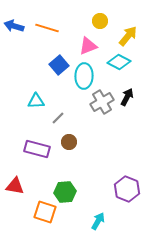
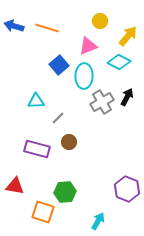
orange square: moved 2 px left
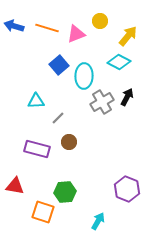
pink triangle: moved 12 px left, 12 px up
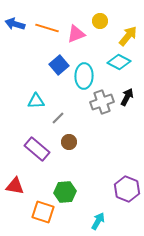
blue arrow: moved 1 px right, 2 px up
gray cross: rotated 10 degrees clockwise
purple rectangle: rotated 25 degrees clockwise
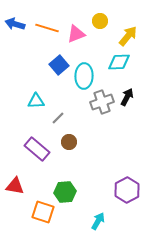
cyan diamond: rotated 30 degrees counterclockwise
purple hexagon: moved 1 px down; rotated 10 degrees clockwise
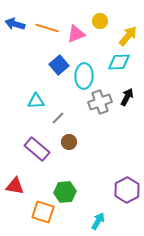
gray cross: moved 2 px left
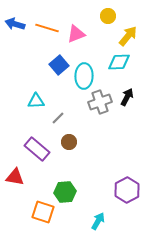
yellow circle: moved 8 px right, 5 px up
red triangle: moved 9 px up
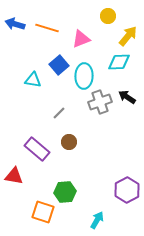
pink triangle: moved 5 px right, 5 px down
black arrow: rotated 84 degrees counterclockwise
cyan triangle: moved 3 px left, 21 px up; rotated 12 degrees clockwise
gray line: moved 1 px right, 5 px up
red triangle: moved 1 px left, 1 px up
cyan arrow: moved 1 px left, 1 px up
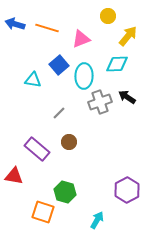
cyan diamond: moved 2 px left, 2 px down
green hexagon: rotated 20 degrees clockwise
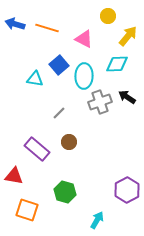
pink triangle: moved 3 px right; rotated 48 degrees clockwise
cyan triangle: moved 2 px right, 1 px up
orange square: moved 16 px left, 2 px up
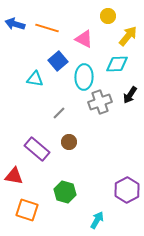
blue square: moved 1 px left, 4 px up
cyan ellipse: moved 1 px down
black arrow: moved 3 px right, 2 px up; rotated 90 degrees counterclockwise
